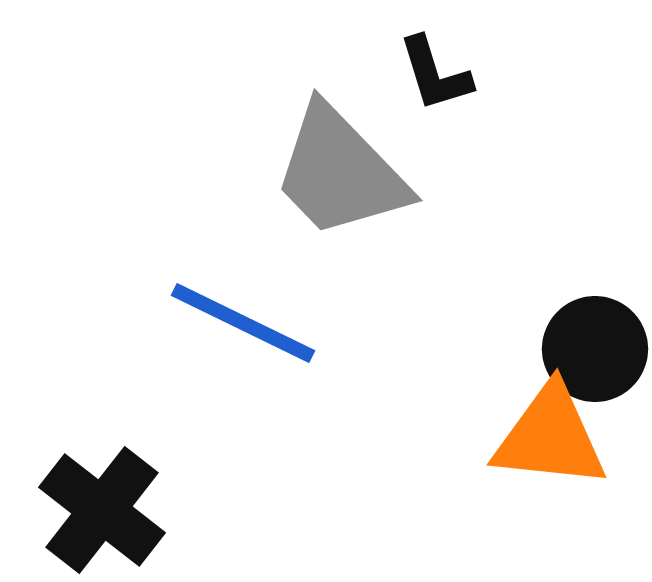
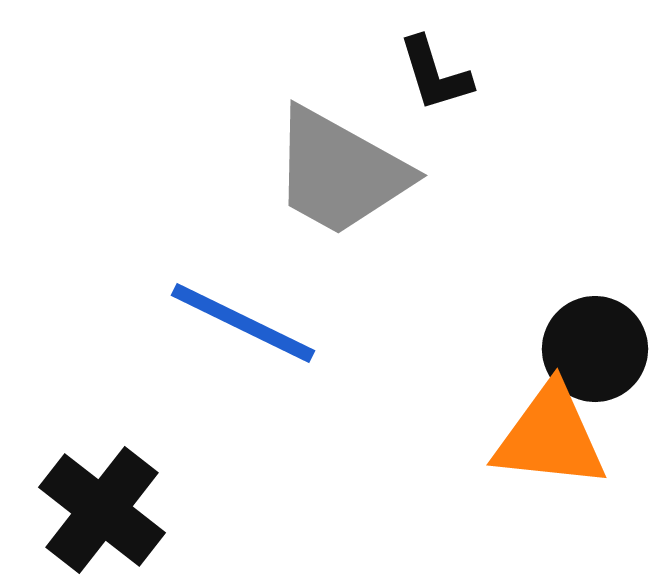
gray trapezoid: rotated 17 degrees counterclockwise
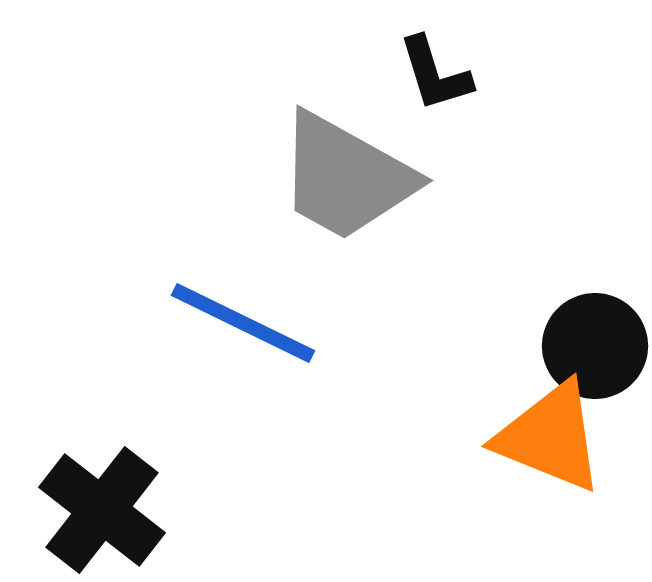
gray trapezoid: moved 6 px right, 5 px down
black circle: moved 3 px up
orange triangle: rotated 16 degrees clockwise
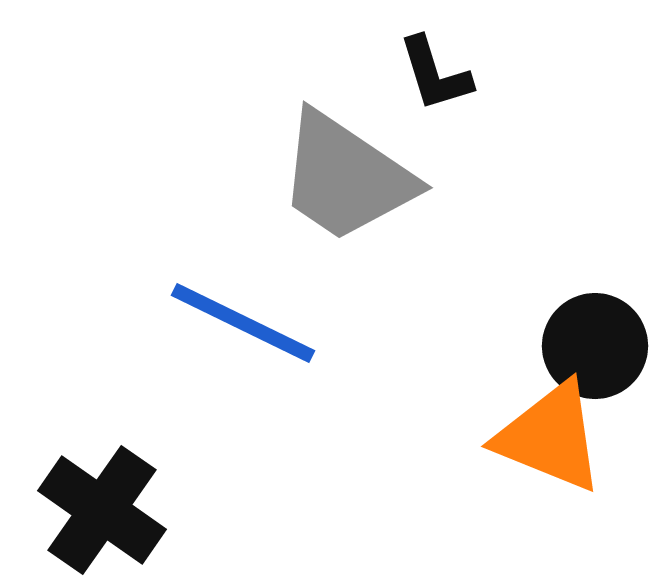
gray trapezoid: rotated 5 degrees clockwise
black cross: rotated 3 degrees counterclockwise
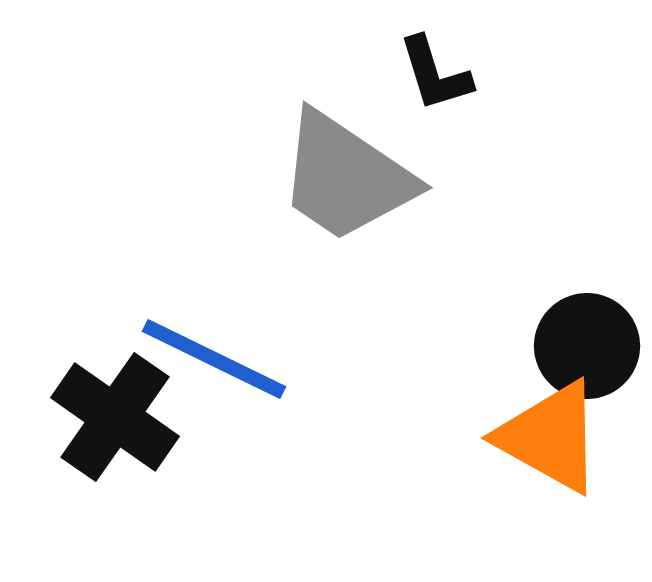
blue line: moved 29 px left, 36 px down
black circle: moved 8 px left
orange triangle: rotated 7 degrees clockwise
black cross: moved 13 px right, 93 px up
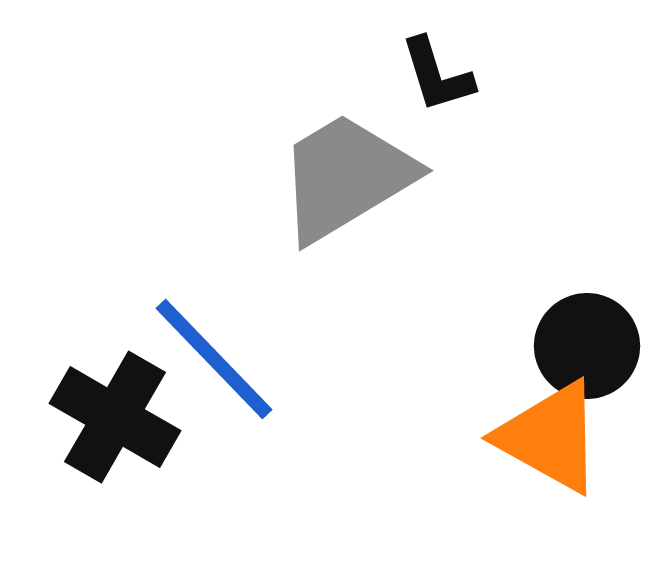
black L-shape: moved 2 px right, 1 px down
gray trapezoid: rotated 115 degrees clockwise
blue line: rotated 20 degrees clockwise
black cross: rotated 5 degrees counterclockwise
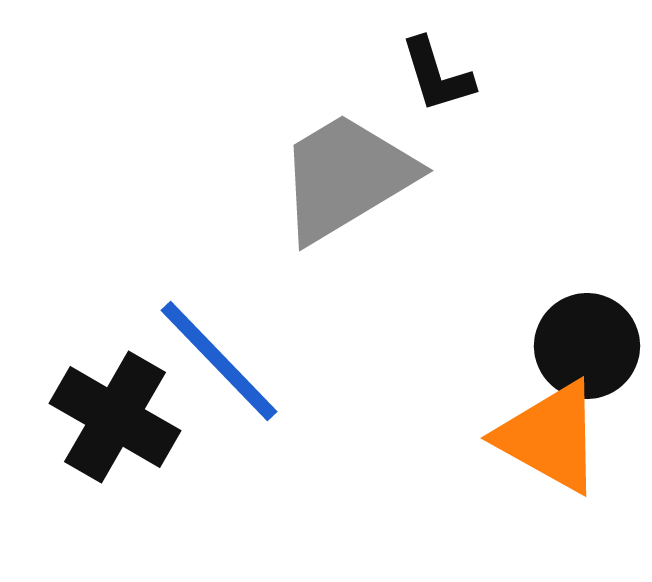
blue line: moved 5 px right, 2 px down
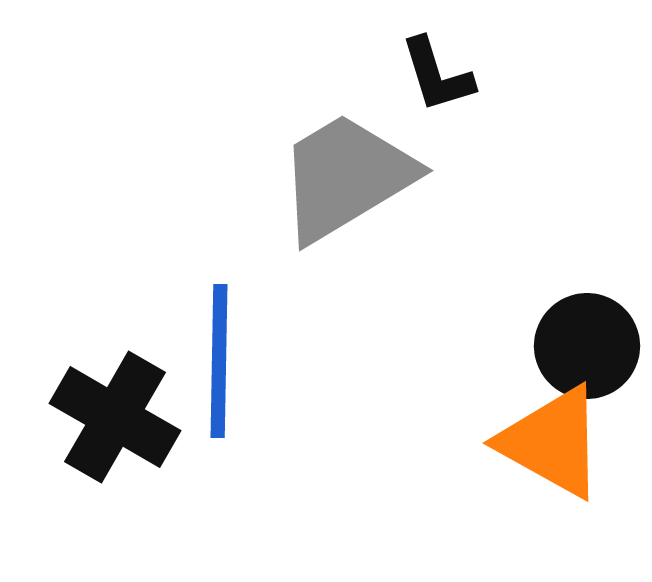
blue line: rotated 45 degrees clockwise
orange triangle: moved 2 px right, 5 px down
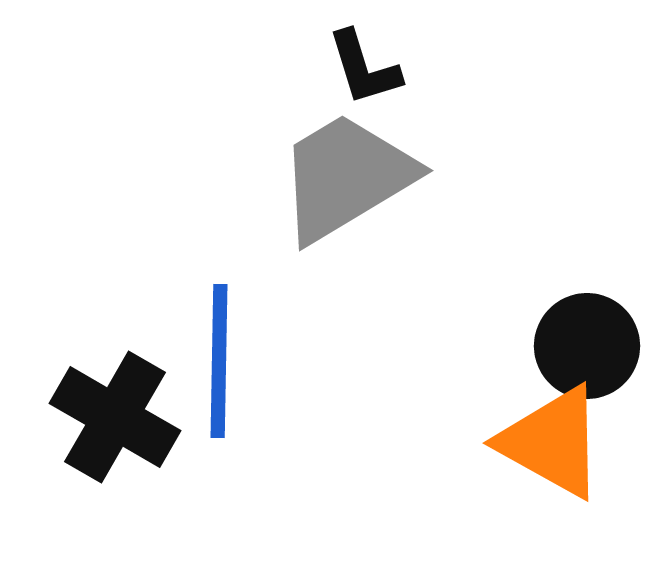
black L-shape: moved 73 px left, 7 px up
